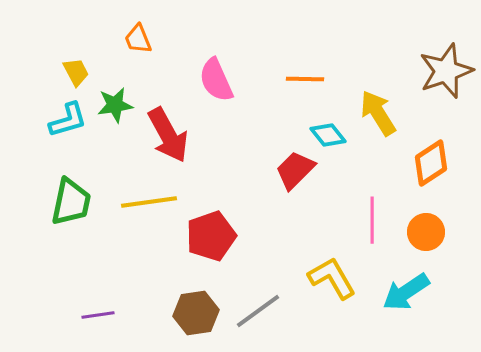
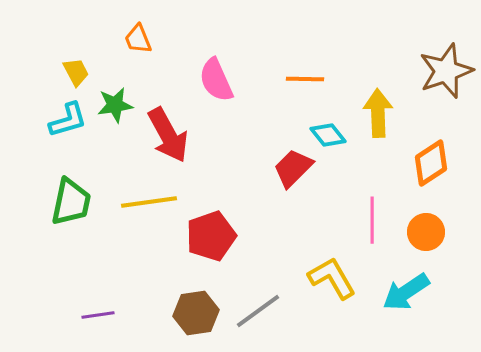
yellow arrow: rotated 30 degrees clockwise
red trapezoid: moved 2 px left, 2 px up
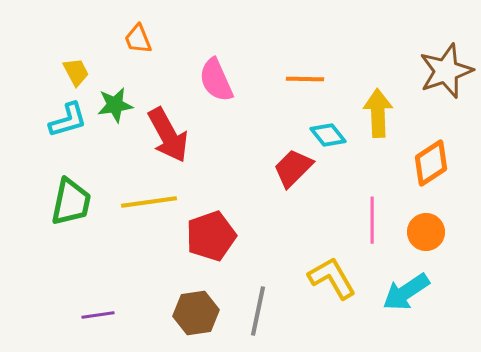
gray line: rotated 42 degrees counterclockwise
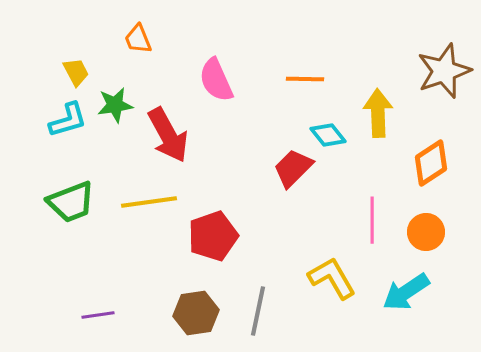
brown star: moved 2 px left
green trapezoid: rotated 57 degrees clockwise
red pentagon: moved 2 px right
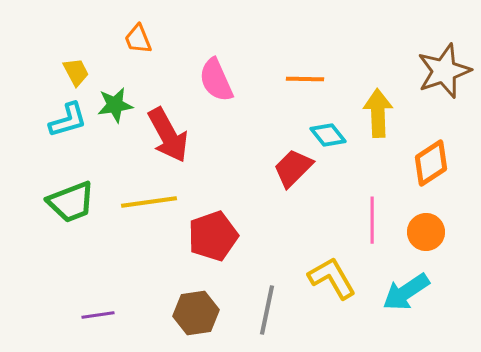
gray line: moved 9 px right, 1 px up
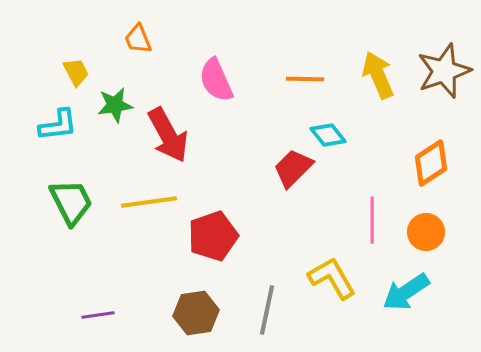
yellow arrow: moved 38 px up; rotated 21 degrees counterclockwise
cyan L-shape: moved 10 px left, 5 px down; rotated 9 degrees clockwise
green trapezoid: rotated 96 degrees counterclockwise
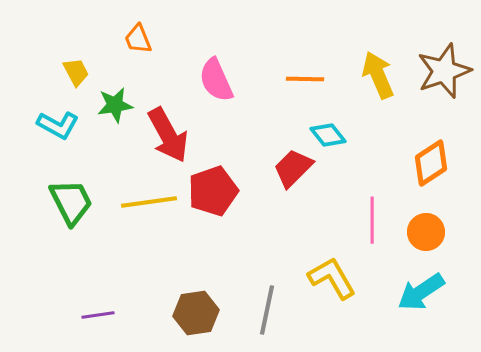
cyan L-shape: rotated 36 degrees clockwise
red pentagon: moved 45 px up
cyan arrow: moved 15 px right
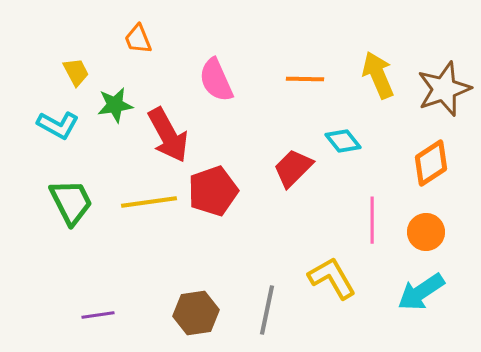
brown star: moved 18 px down
cyan diamond: moved 15 px right, 6 px down
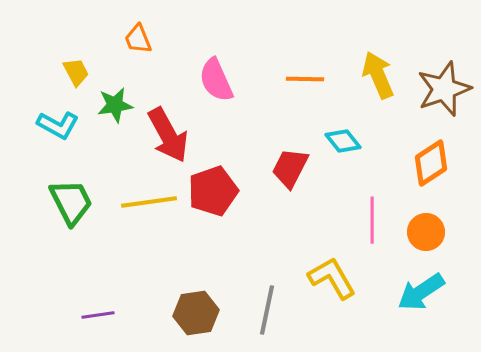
red trapezoid: moved 3 px left; rotated 18 degrees counterclockwise
